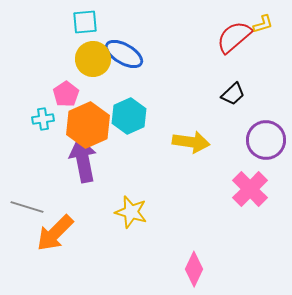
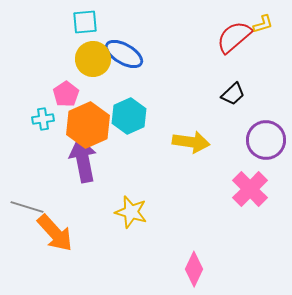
orange arrow: rotated 87 degrees counterclockwise
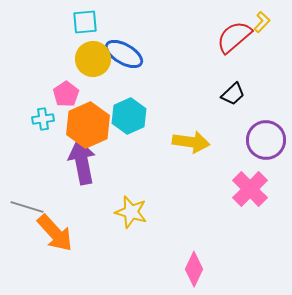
yellow L-shape: moved 1 px left, 2 px up; rotated 30 degrees counterclockwise
purple arrow: moved 1 px left, 2 px down
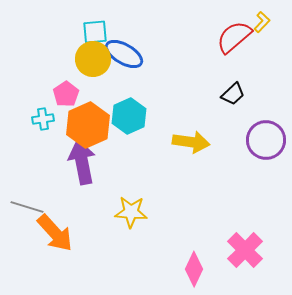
cyan square: moved 10 px right, 10 px down
pink cross: moved 5 px left, 61 px down
yellow star: rotated 12 degrees counterclockwise
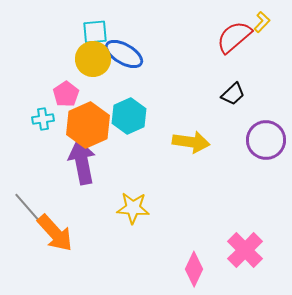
gray line: rotated 32 degrees clockwise
yellow star: moved 2 px right, 4 px up
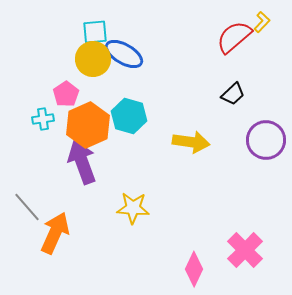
cyan hexagon: rotated 20 degrees counterclockwise
purple arrow: rotated 9 degrees counterclockwise
orange arrow: rotated 114 degrees counterclockwise
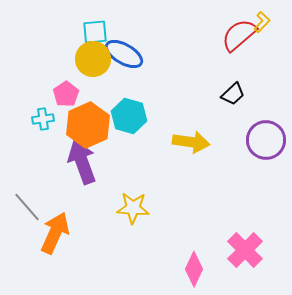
red semicircle: moved 5 px right, 2 px up
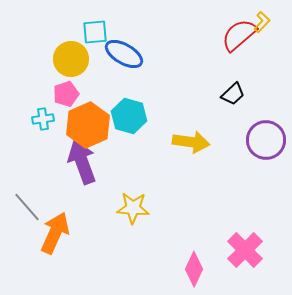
yellow circle: moved 22 px left
pink pentagon: rotated 15 degrees clockwise
